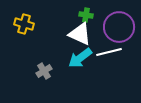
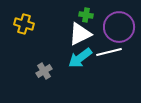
white triangle: rotated 50 degrees counterclockwise
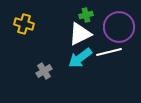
green cross: rotated 24 degrees counterclockwise
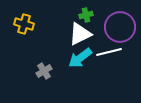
purple circle: moved 1 px right
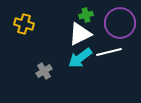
purple circle: moved 4 px up
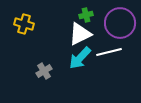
cyan arrow: rotated 10 degrees counterclockwise
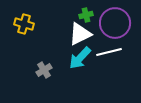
purple circle: moved 5 px left
gray cross: moved 1 px up
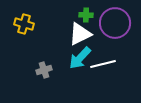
green cross: rotated 16 degrees clockwise
white line: moved 6 px left, 12 px down
gray cross: rotated 14 degrees clockwise
